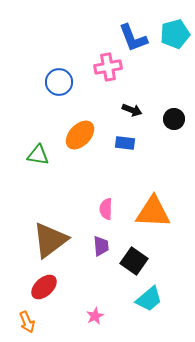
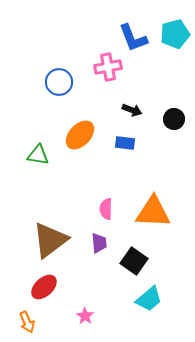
purple trapezoid: moved 2 px left, 3 px up
pink star: moved 10 px left; rotated 12 degrees counterclockwise
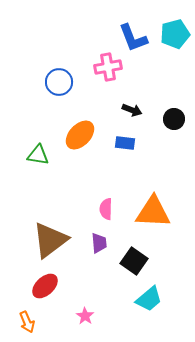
red ellipse: moved 1 px right, 1 px up
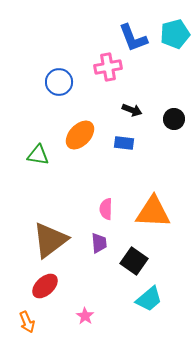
blue rectangle: moved 1 px left
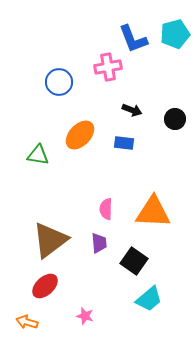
blue L-shape: moved 1 px down
black circle: moved 1 px right
pink star: rotated 18 degrees counterclockwise
orange arrow: rotated 130 degrees clockwise
